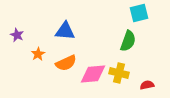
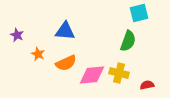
orange star: rotated 16 degrees counterclockwise
pink diamond: moved 1 px left, 1 px down
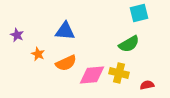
green semicircle: moved 1 px right, 3 px down; rotated 40 degrees clockwise
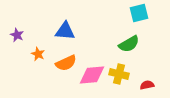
yellow cross: moved 1 px down
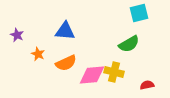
yellow cross: moved 5 px left, 2 px up
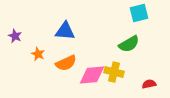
purple star: moved 2 px left, 1 px down
red semicircle: moved 2 px right, 1 px up
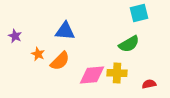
orange semicircle: moved 6 px left, 2 px up; rotated 20 degrees counterclockwise
yellow cross: moved 3 px right, 1 px down; rotated 12 degrees counterclockwise
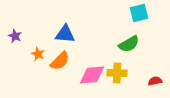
blue triangle: moved 3 px down
red semicircle: moved 6 px right, 3 px up
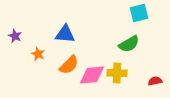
orange semicircle: moved 9 px right, 4 px down
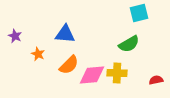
red semicircle: moved 1 px right, 1 px up
